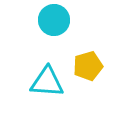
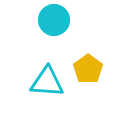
yellow pentagon: moved 3 px down; rotated 20 degrees counterclockwise
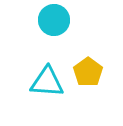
yellow pentagon: moved 3 px down
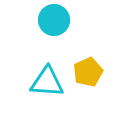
yellow pentagon: rotated 12 degrees clockwise
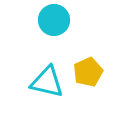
cyan triangle: rotated 9 degrees clockwise
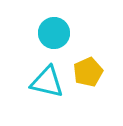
cyan circle: moved 13 px down
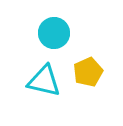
cyan triangle: moved 3 px left, 1 px up
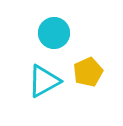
cyan triangle: rotated 42 degrees counterclockwise
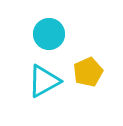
cyan circle: moved 5 px left, 1 px down
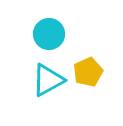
cyan triangle: moved 4 px right, 1 px up
